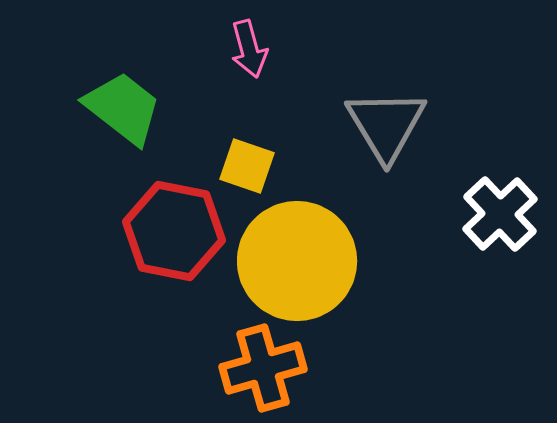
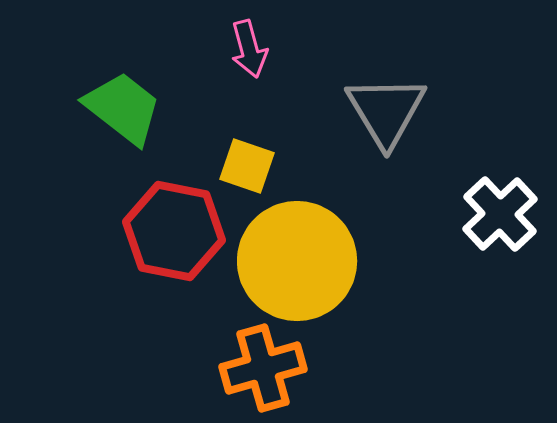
gray triangle: moved 14 px up
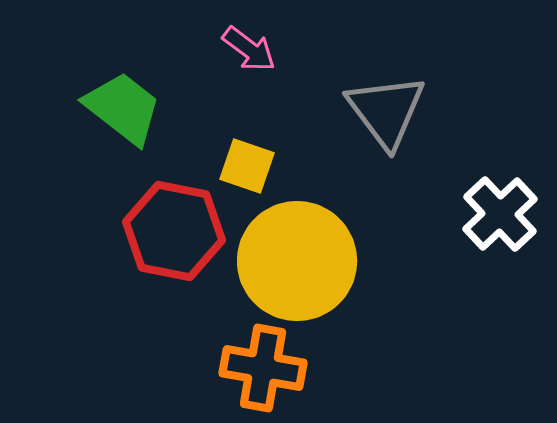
pink arrow: rotated 38 degrees counterclockwise
gray triangle: rotated 6 degrees counterclockwise
orange cross: rotated 26 degrees clockwise
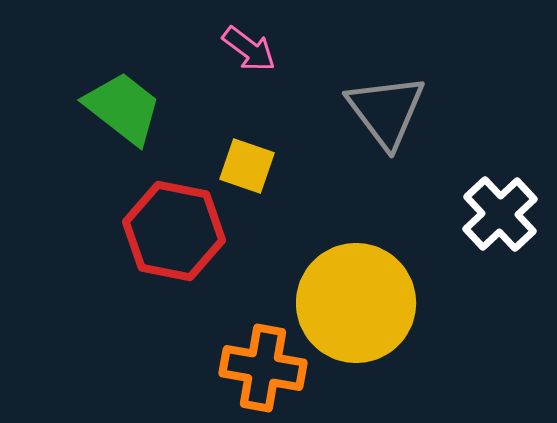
yellow circle: moved 59 px right, 42 px down
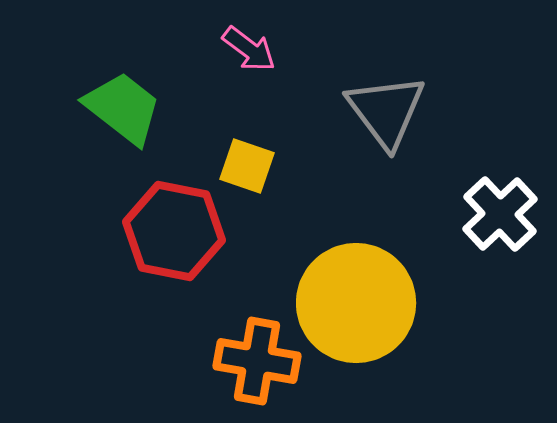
orange cross: moved 6 px left, 7 px up
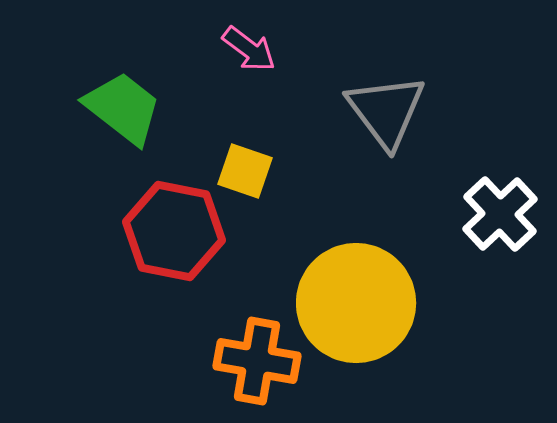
yellow square: moved 2 px left, 5 px down
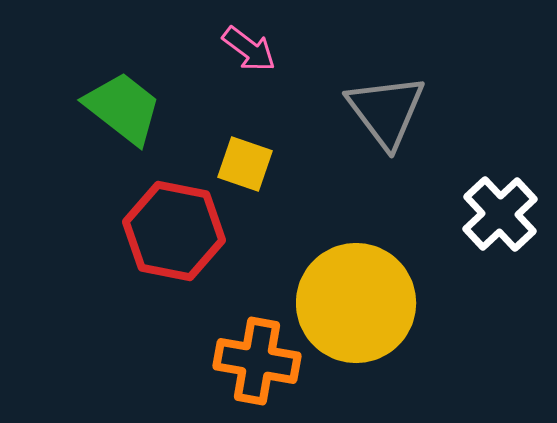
yellow square: moved 7 px up
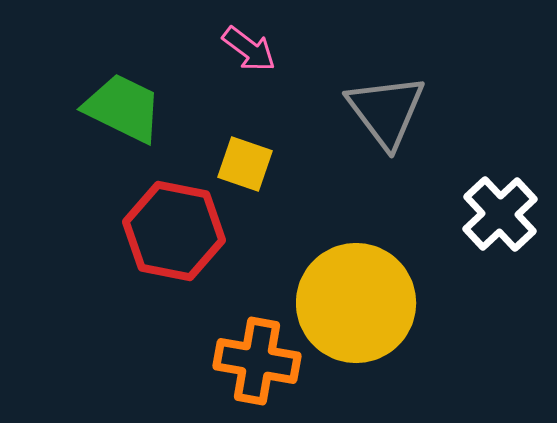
green trapezoid: rotated 12 degrees counterclockwise
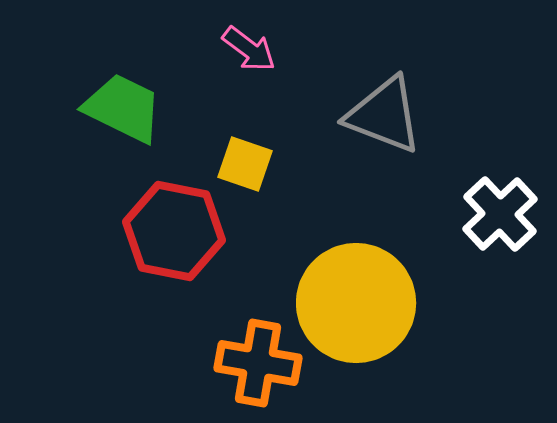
gray triangle: moved 2 px left, 4 px down; rotated 32 degrees counterclockwise
orange cross: moved 1 px right, 2 px down
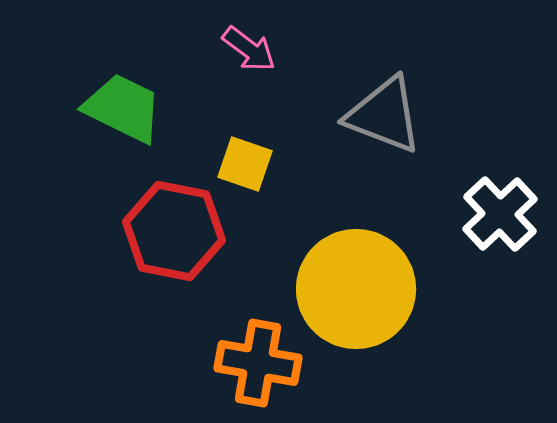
yellow circle: moved 14 px up
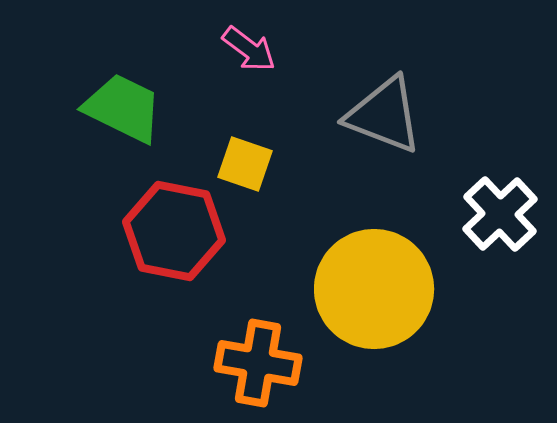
yellow circle: moved 18 px right
